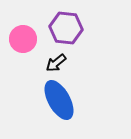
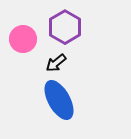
purple hexagon: moved 1 px left, 1 px up; rotated 24 degrees clockwise
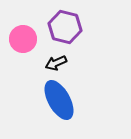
purple hexagon: rotated 16 degrees counterclockwise
black arrow: rotated 15 degrees clockwise
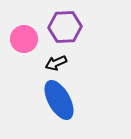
purple hexagon: rotated 16 degrees counterclockwise
pink circle: moved 1 px right
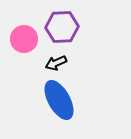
purple hexagon: moved 3 px left
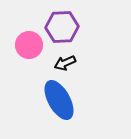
pink circle: moved 5 px right, 6 px down
black arrow: moved 9 px right
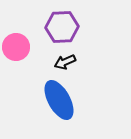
pink circle: moved 13 px left, 2 px down
black arrow: moved 1 px up
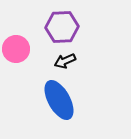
pink circle: moved 2 px down
black arrow: moved 1 px up
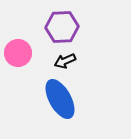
pink circle: moved 2 px right, 4 px down
blue ellipse: moved 1 px right, 1 px up
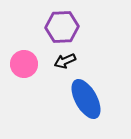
pink circle: moved 6 px right, 11 px down
blue ellipse: moved 26 px right
